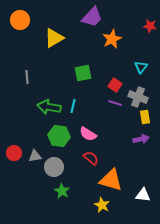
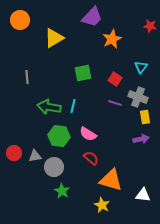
red square: moved 6 px up
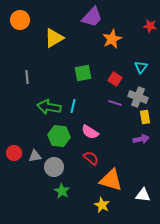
pink semicircle: moved 2 px right, 2 px up
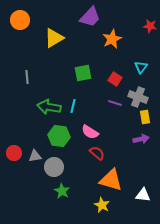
purple trapezoid: moved 2 px left
red semicircle: moved 6 px right, 5 px up
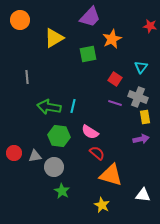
green square: moved 5 px right, 19 px up
orange triangle: moved 5 px up
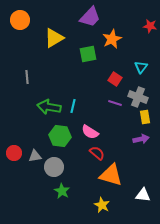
green hexagon: moved 1 px right
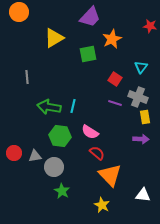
orange circle: moved 1 px left, 8 px up
purple arrow: rotated 14 degrees clockwise
orange triangle: moved 1 px left; rotated 30 degrees clockwise
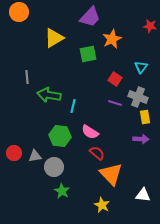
green arrow: moved 12 px up
orange triangle: moved 1 px right, 1 px up
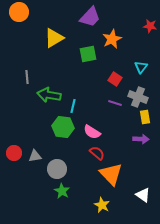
pink semicircle: moved 2 px right
green hexagon: moved 3 px right, 9 px up
gray circle: moved 3 px right, 2 px down
white triangle: rotated 28 degrees clockwise
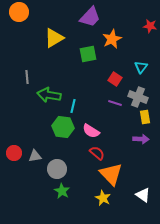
pink semicircle: moved 1 px left, 1 px up
yellow star: moved 1 px right, 7 px up
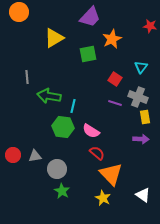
green arrow: moved 1 px down
red circle: moved 1 px left, 2 px down
